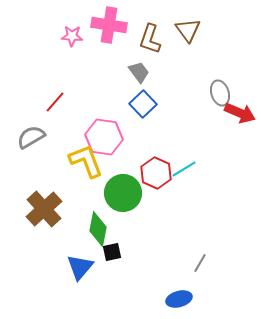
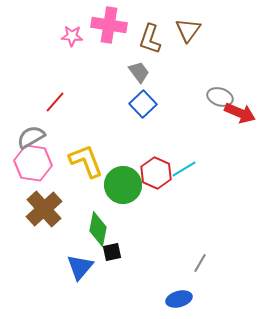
brown triangle: rotated 12 degrees clockwise
gray ellipse: moved 4 px down; rotated 55 degrees counterclockwise
pink hexagon: moved 71 px left, 26 px down
green circle: moved 8 px up
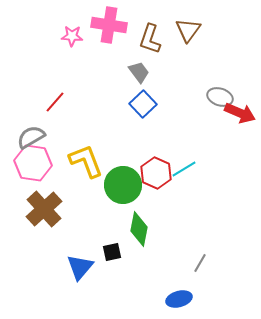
green diamond: moved 41 px right
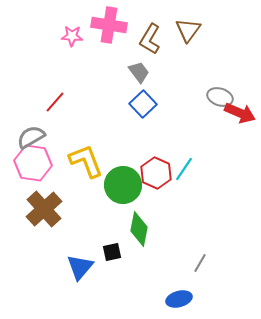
brown L-shape: rotated 12 degrees clockwise
cyan line: rotated 25 degrees counterclockwise
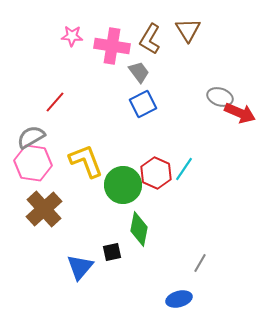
pink cross: moved 3 px right, 21 px down
brown triangle: rotated 8 degrees counterclockwise
blue square: rotated 16 degrees clockwise
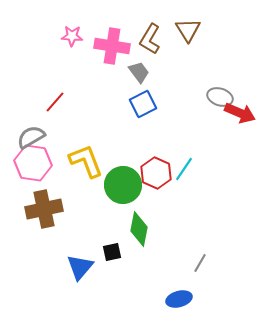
brown cross: rotated 30 degrees clockwise
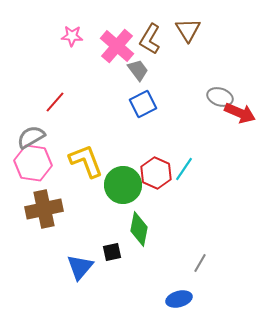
pink cross: moved 5 px right; rotated 32 degrees clockwise
gray trapezoid: moved 1 px left, 2 px up
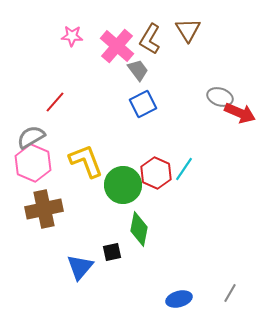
pink hexagon: rotated 15 degrees clockwise
gray line: moved 30 px right, 30 px down
